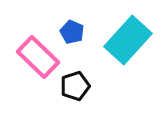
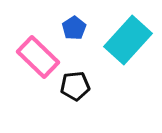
blue pentagon: moved 2 px right, 4 px up; rotated 15 degrees clockwise
black pentagon: rotated 12 degrees clockwise
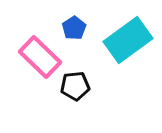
cyan rectangle: rotated 12 degrees clockwise
pink rectangle: moved 2 px right
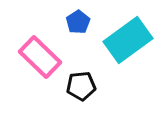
blue pentagon: moved 4 px right, 6 px up
black pentagon: moved 6 px right
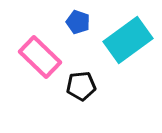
blue pentagon: rotated 20 degrees counterclockwise
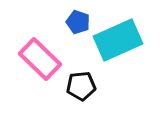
cyan rectangle: moved 10 px left; rotated 12 degrees clockwise
pink rectangle: moved 2 px down
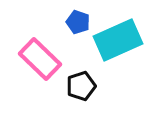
black pentagon: rotated 12 degrees counterclockwise
